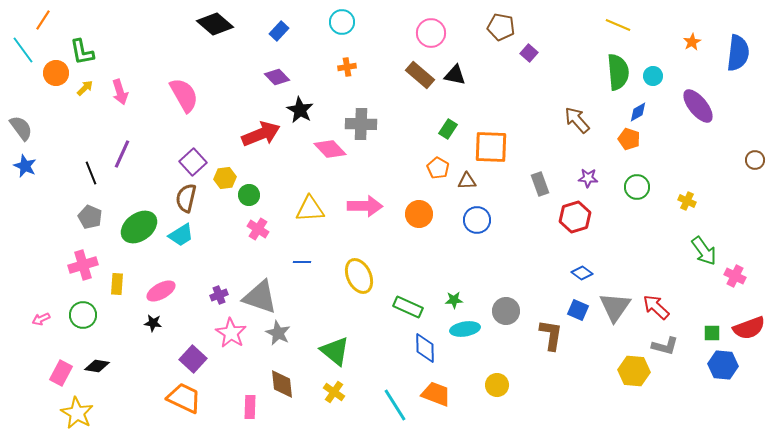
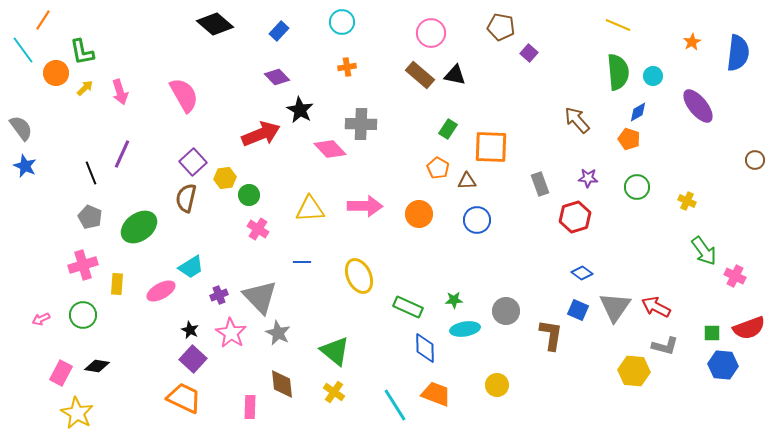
cyan trapezoid at (181, 235): moved 10 px right, 32 px down
gray triangle at (260, 297): rotated 27 degrees clockwise
red arrow at (656, 307): rotated 16 degrees counterclockwise
black star at (153, 323): moved 37 px right, 7 px down; rotated 18 degrees clockwise
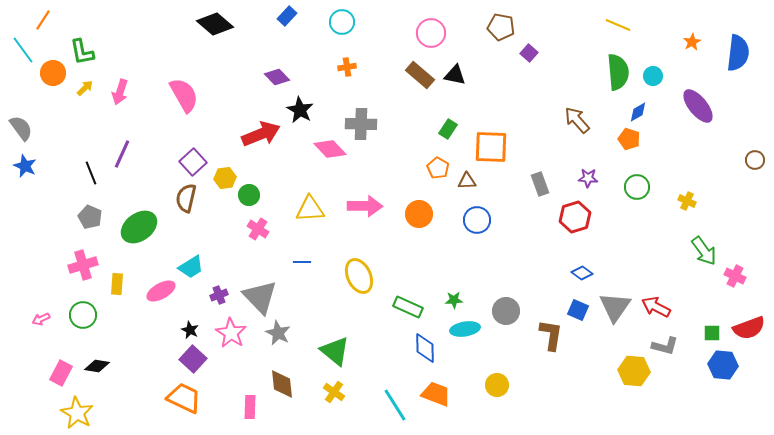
blue rectangle at (279, 31): moved 8 px right, 15 px up
orange circle at (56, 73): moved 3 px left
pink arrow at (120, 92): rotated 35 degrees clockwise
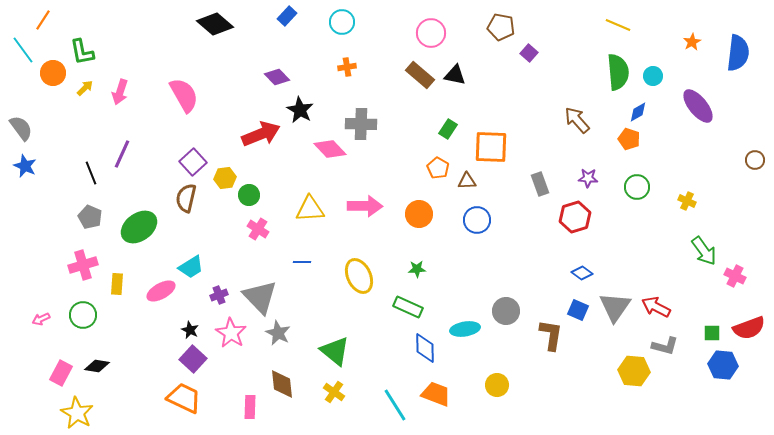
green star at (454, 300): moved 37 px left, 31 px up
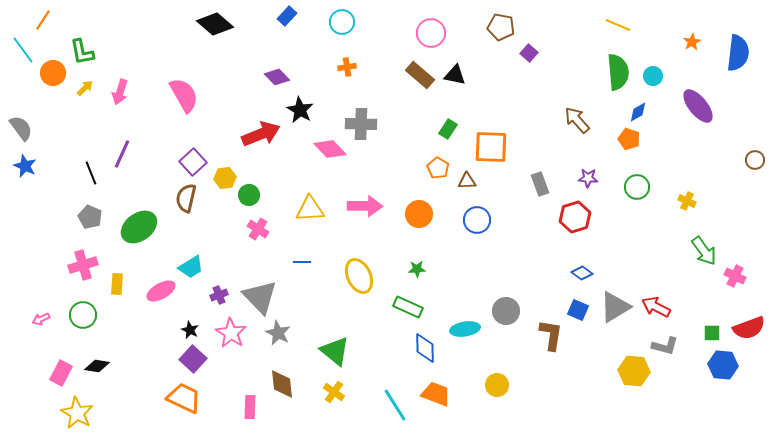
gray triangle at (615, 307): rotated 24 degrees clockwise
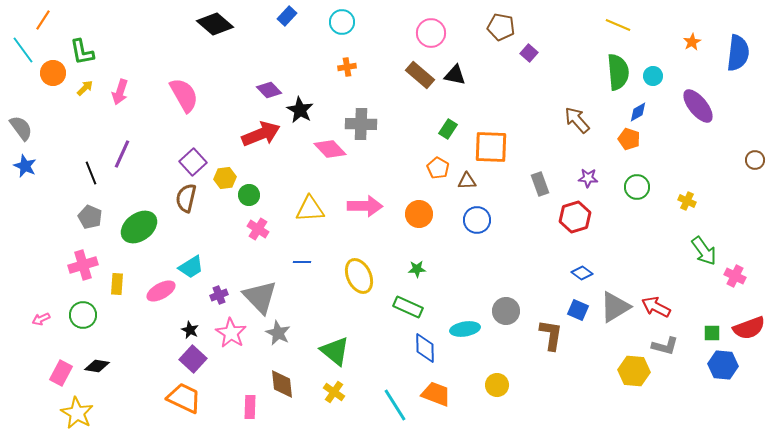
purple diamond at (277, 77): moved 8 px left, 13 px down
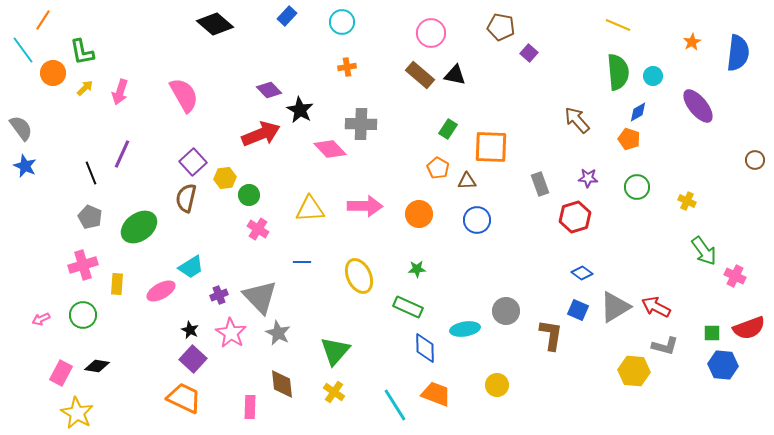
green triangle at (335, 351): rotated 32 degrees clockwise
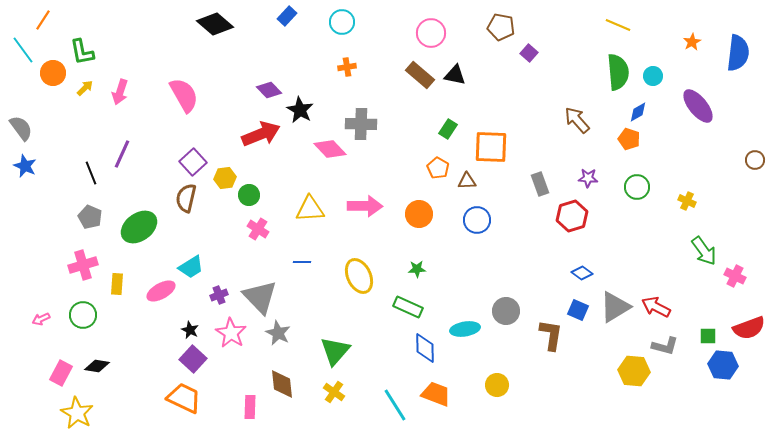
red hexagon at (575, 217): moved 3 px left, 1 px up
green square at (712, 333): moved 4 px left, 3 px down
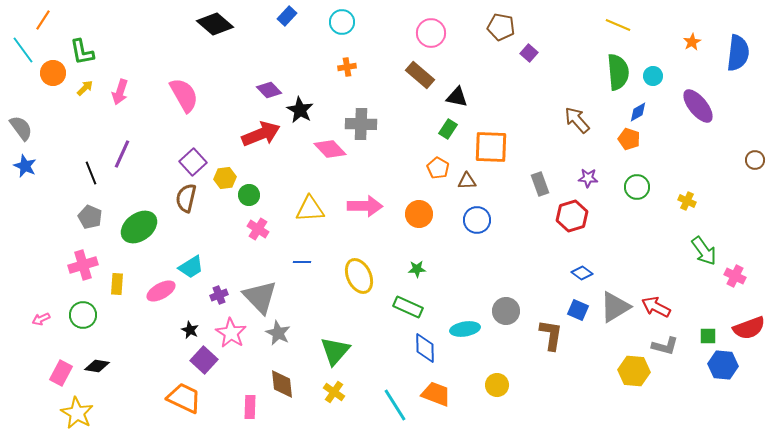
black triangle at (455, 75): moved 2 px right, 22 px down
purple square at (193, 359): moved 11 px right, 1 px down
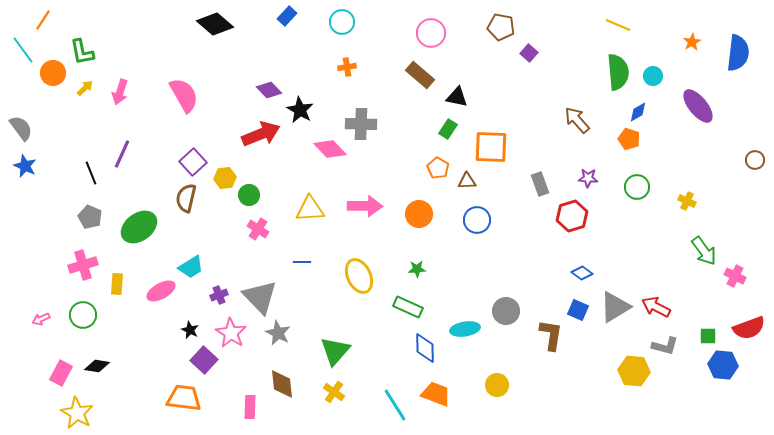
orange trapezoid at (184, 398): rotated 18 degrees counterclockwise
